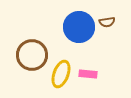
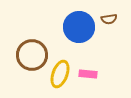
brown semicircle: moved 2 px right, 3 px up
yellow ellipse: moved 1 px left
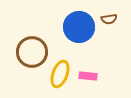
brown circle: moved 3 px up
pink rectangle: moved 2 px down
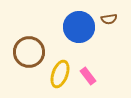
brown circle: moved 3 px left
pink rectangle: rotated 48 degrees clockwise
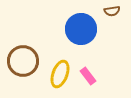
brown semicircle: moved 3 px right, 8 px up
blue circle: moved 2 px right, 2 px down
brown circle: moved 6 px left, 9 px down
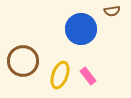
yellow ellipse: moved 1 px down
